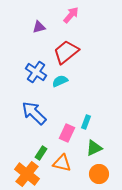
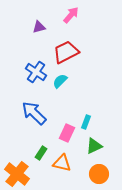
red trapezoid: rotated 12 degrees clockwise
cyan semicircle: rotated 21 degrees counterclockwise
green triangle: moved 2 px up
orange cross: moved 10 px left
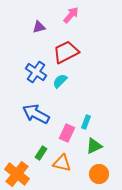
blue arrow: moved 2 px right, 1 px down; rotated 16 degrees counterclockwise
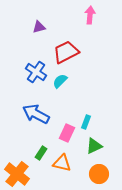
pink arrow: moved 19 px right; rotated 36 degrees counterclockwise
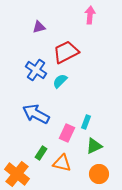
blue cross: moved 2 px up
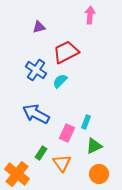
orange triangle: rotated 42 degrees clockwise
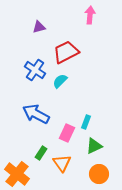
blue cross: moved 1 px left
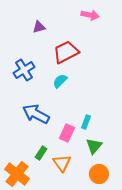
pink arrow: rotated 96 degrees clockwise
blue cross: moved 11 px left; rotated 25 degrees clockwise
green triangle: rotated 24 degrees counterclockwise
